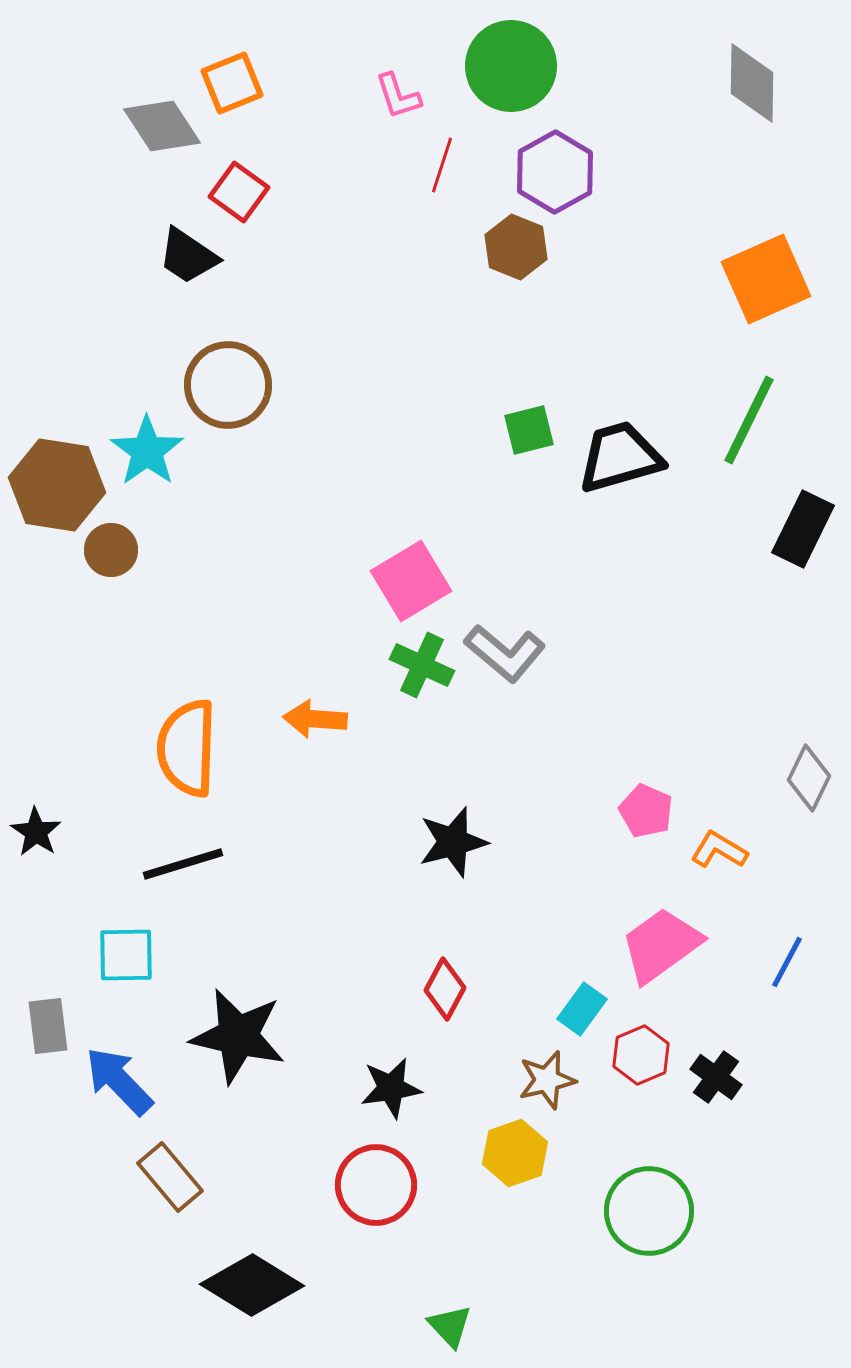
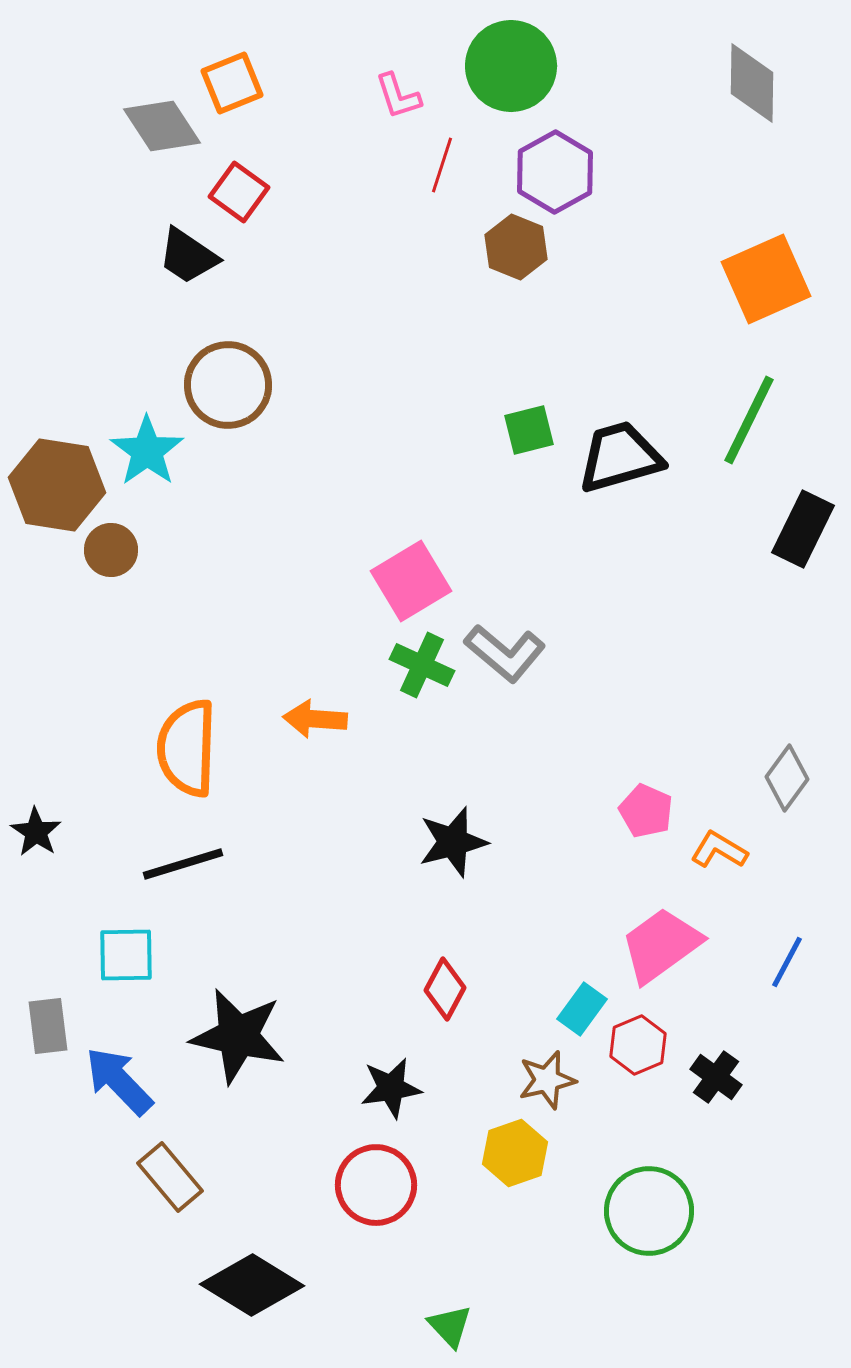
gray diamond at (809, 778): moved 22 px left; rotated 10 degrees clockwise
red hexagon at (641, 1055): moved 3 px left, 10 px up
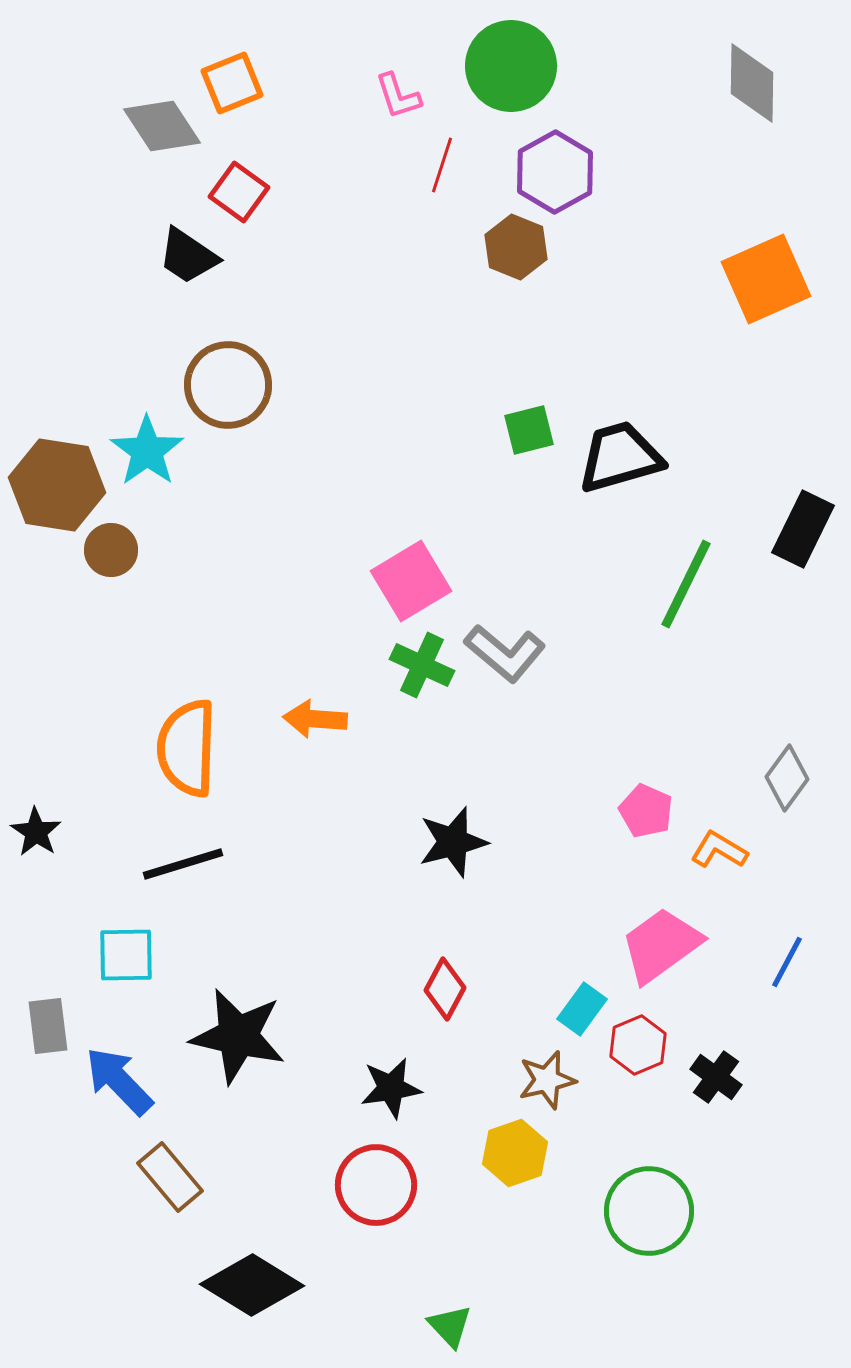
green line at (749, 420): moved 63 px left, 164 px down
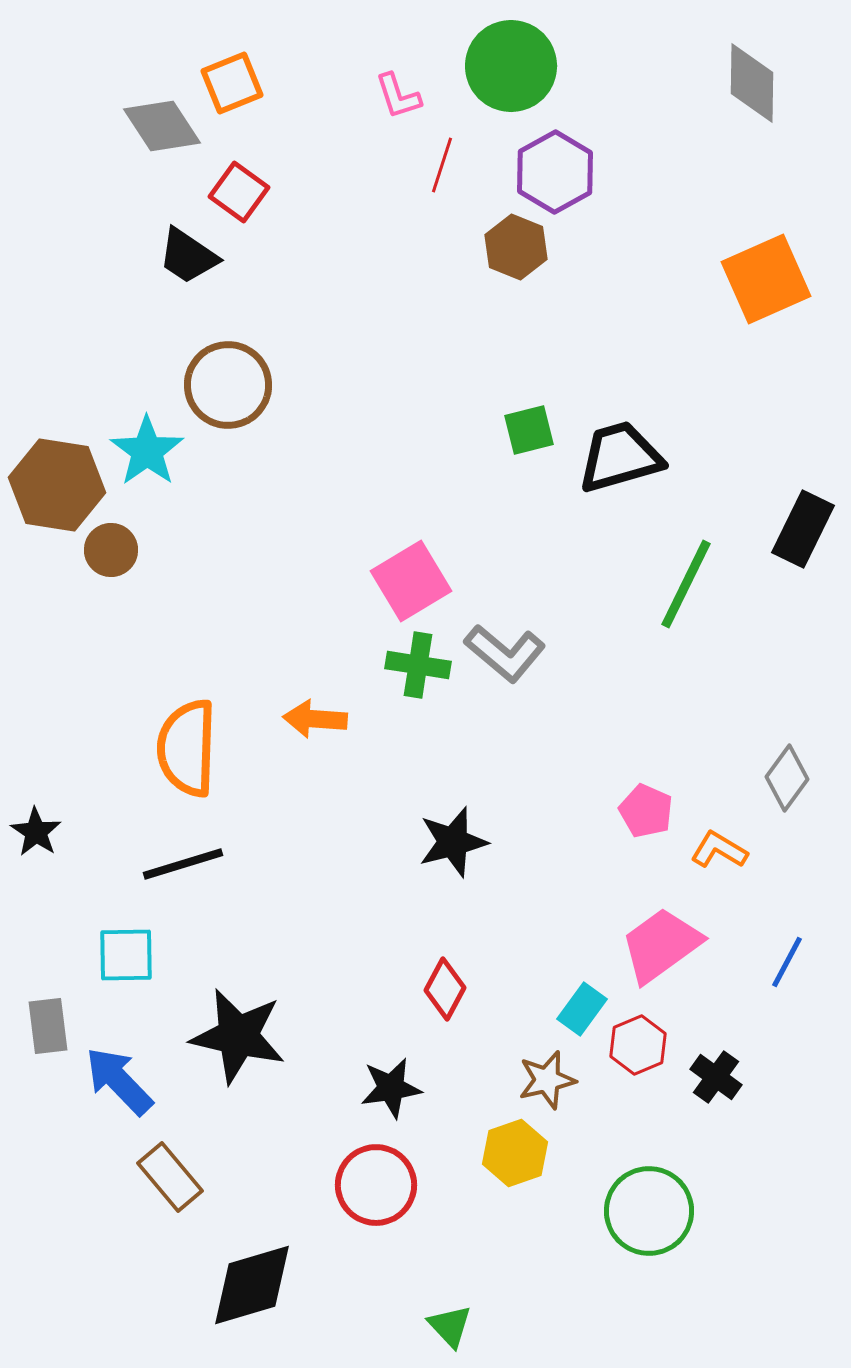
green cross at (422, 665): moved 4 px left; rotated 16 degrees counterclockwise
black diamond at (252, 1285): rotated 48 degrees counterclockwise
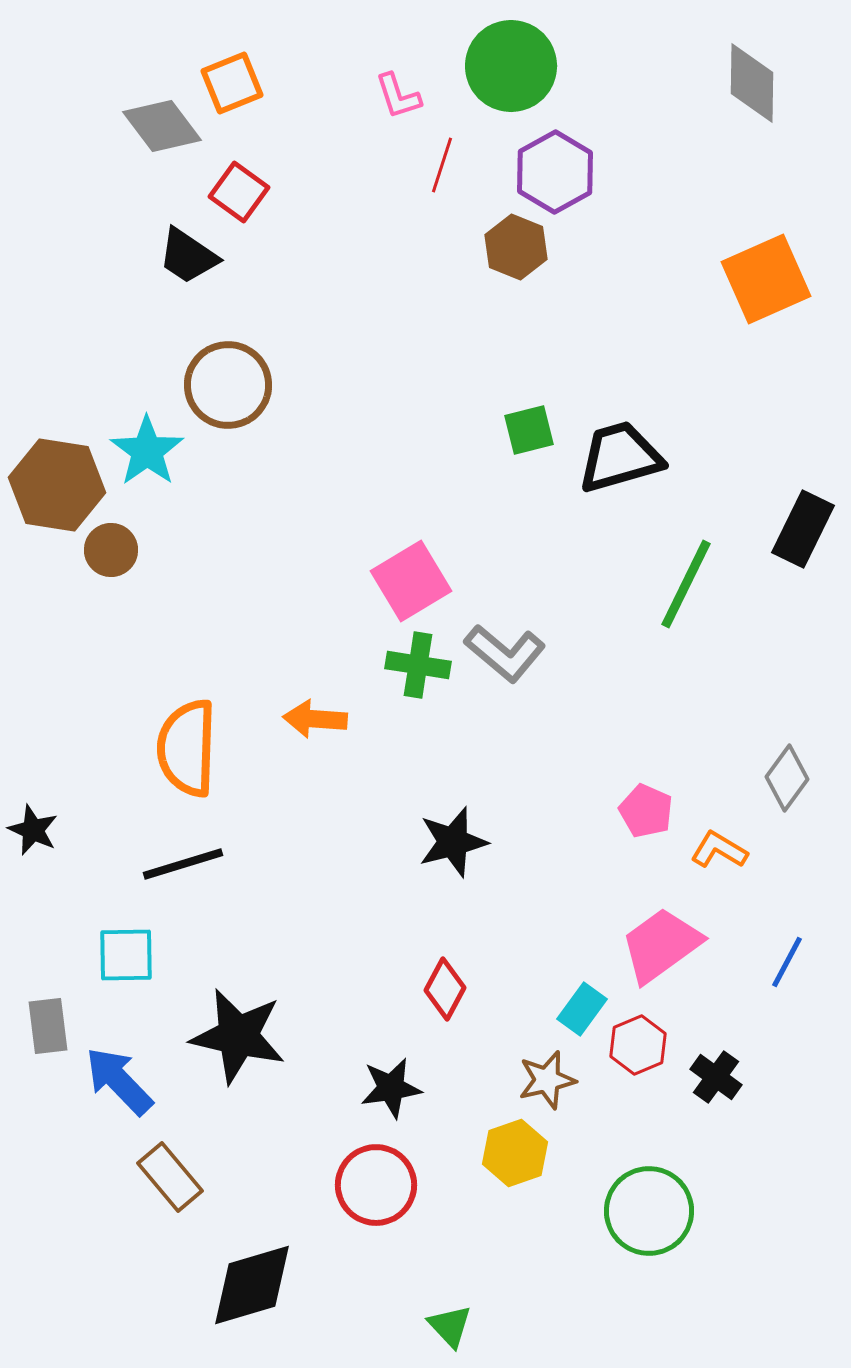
gray diamond at (162, 126): rotated 4 degrees counterclockwise
black star at (36, 832): moved 3 px left, 2 px up; rotated 9 degrees counterclockwise
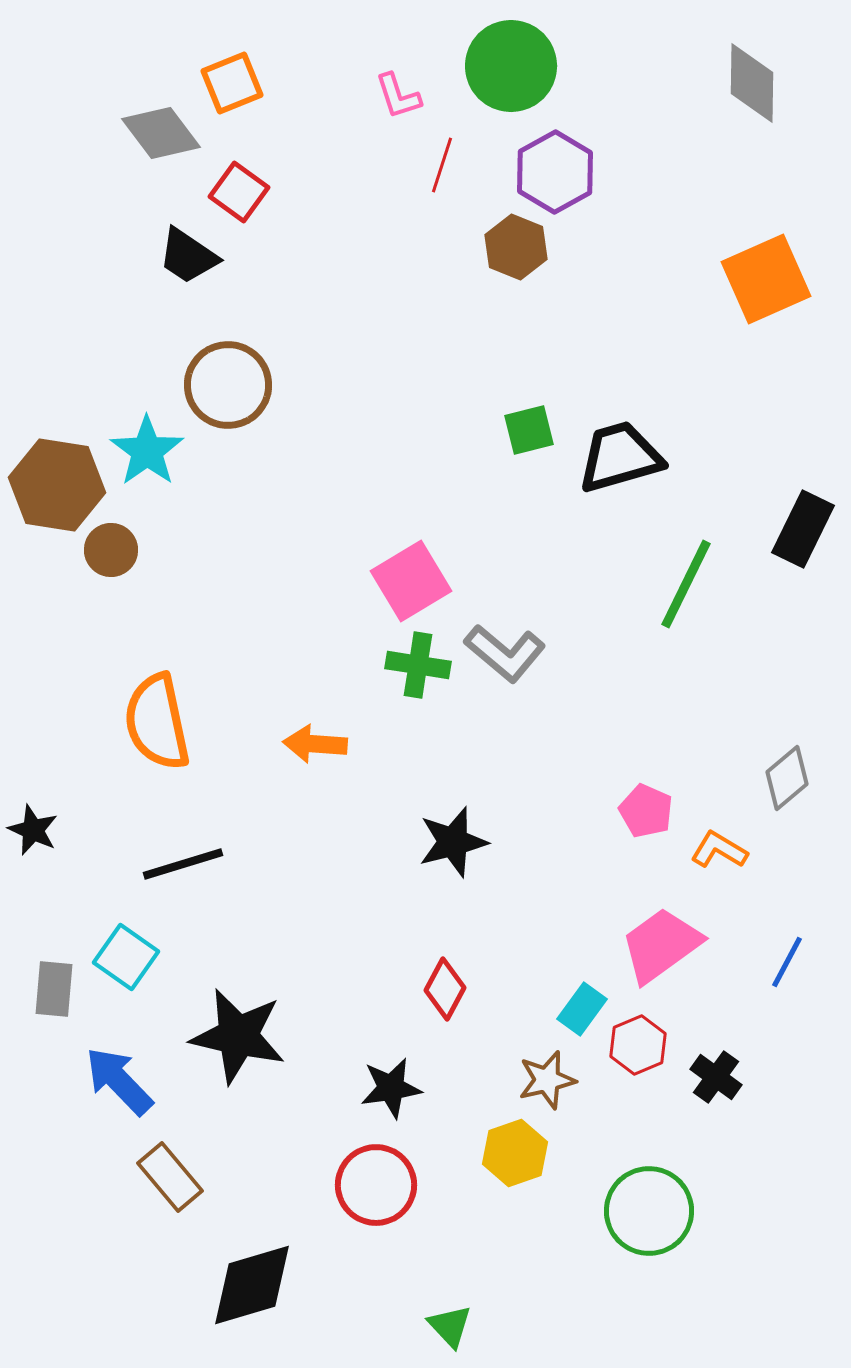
gray diamond at (162, 126): moved 1 px left, 7 px down
orange arrow at (315, 719): moved 25 px down
orange semicircle at (187, 748): moved 30 px left, 26 px up; rotated 14 degrees counterclockwise
gray diamond at (787, 778): rotated 14 degrees clockwise
cyan square at (126, 955): moved 2 px down; rotated 36 degrees clockwise
gray rectangle at (48, 1026): moved 6 px right, 37 px up; rotated 12 degrees clockwise
